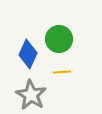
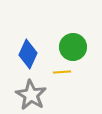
green circle: moved 14 px right, 8 px down
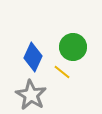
blue diamond: moved 5 px right, 3 px down
yellow line: rotated 42 degrees clockwise
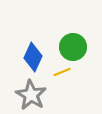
yellow line: rotated 60 degrees counterclockwise
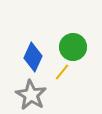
yellow line: rotated 30 degrees counterclockwise
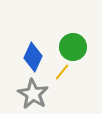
gray star: moved 2 px right, 1 px up
